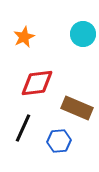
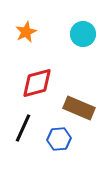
orange star: moved 2 px right, 5 px up
red diamond: rotated 8 degrees counterclockwise
brown rectangle: moved 2 px right
blue hexagon: moved 2 px up
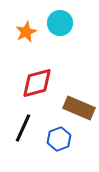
cyan circle: moved 23 px left, 11 px up
blue hexagon: rotated 15 degrees counterclockwise
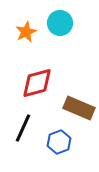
blue hexagon: moved 3 px down
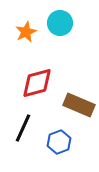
brown rectangle: moved 3 px up
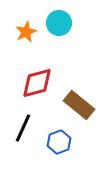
cyan circle: moved 1 px left
brown rectangle: rotated 16 degrees clockwise
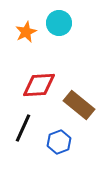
red diamond: moved 2 px right, 2 px down; rotated 12 degrees clockwise
